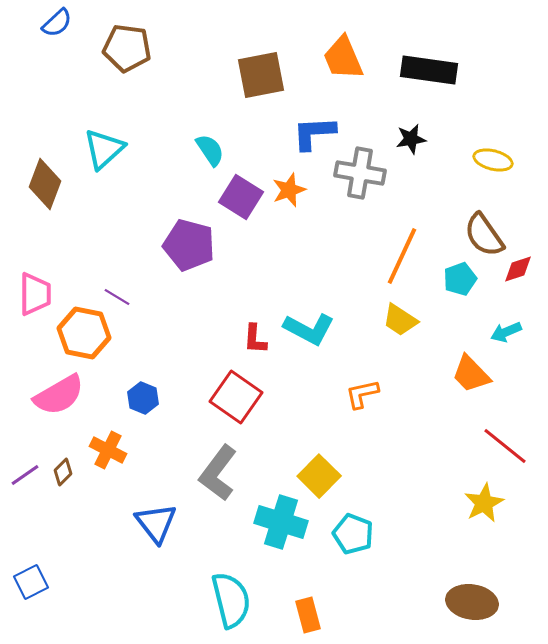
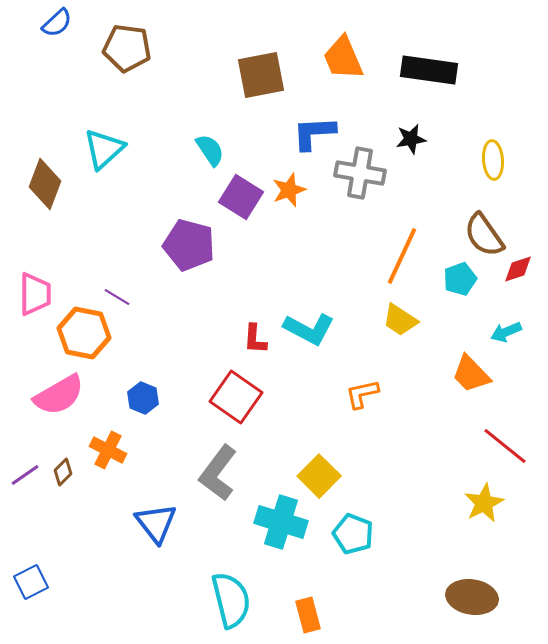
yellow ellipse at (493, 160): rotated 72 degrees clockwise
brown ellipse at (472, 602): moved 5 px up
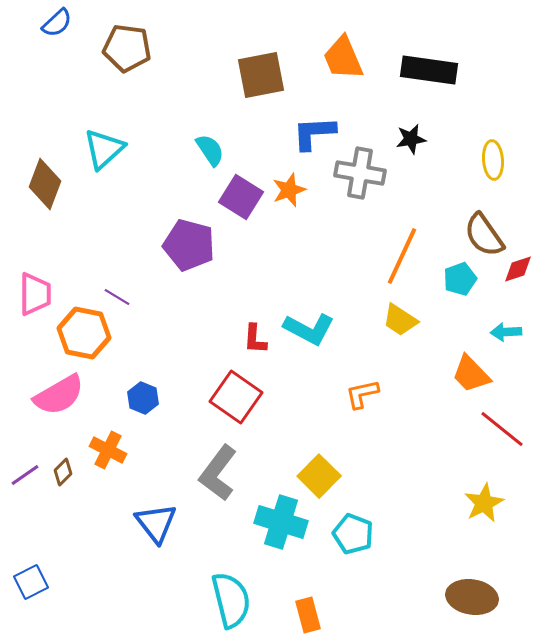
cyan arrow at (506, 332): rotated 20 degrees clockwise
red line at (505, 446): moved 3 px left, 17 px up
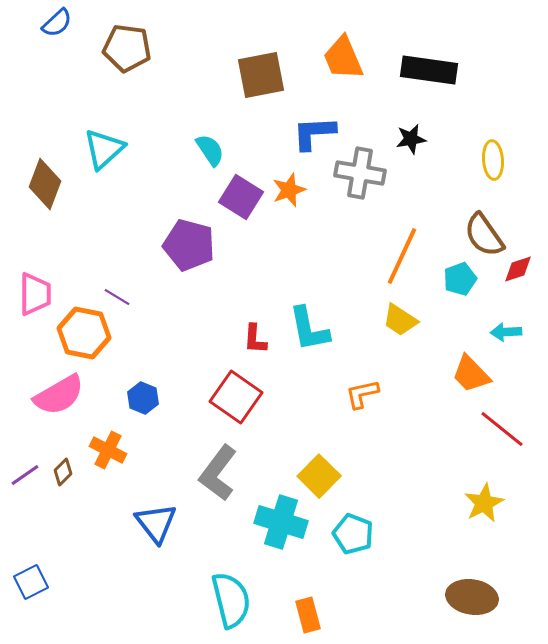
cyan L-shape at (309, 329): rotated 51 degrees clockwise
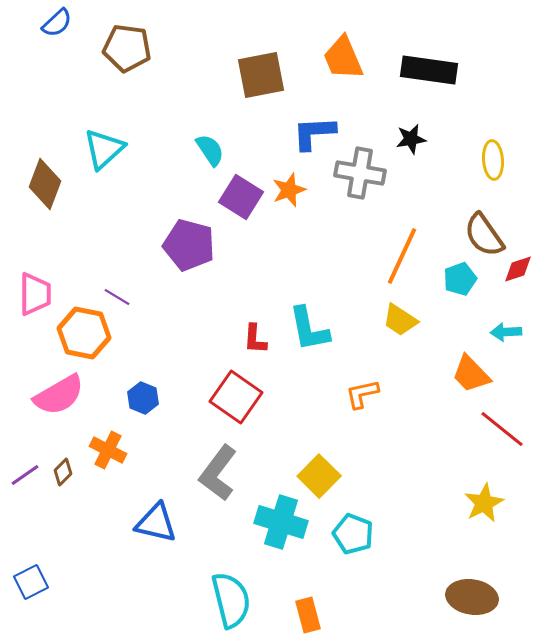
blue triangle at (156, 523): rotated 39 degrees counterclockwise
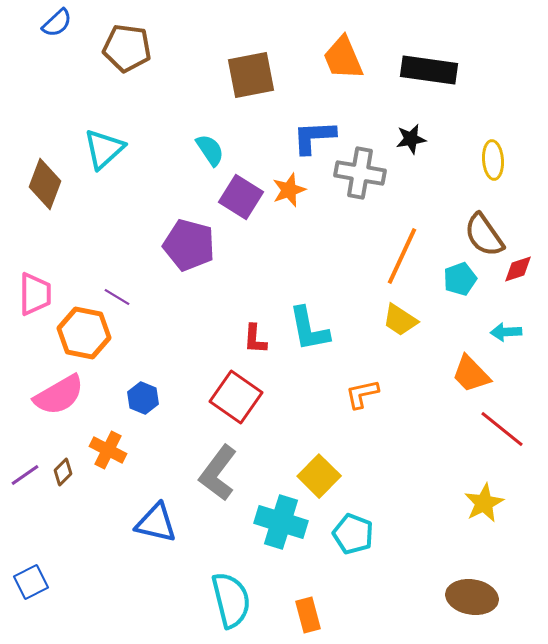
brown square at (261, 75): moved 10 px left
blue L-shape at (314, 133): moved 4 px down
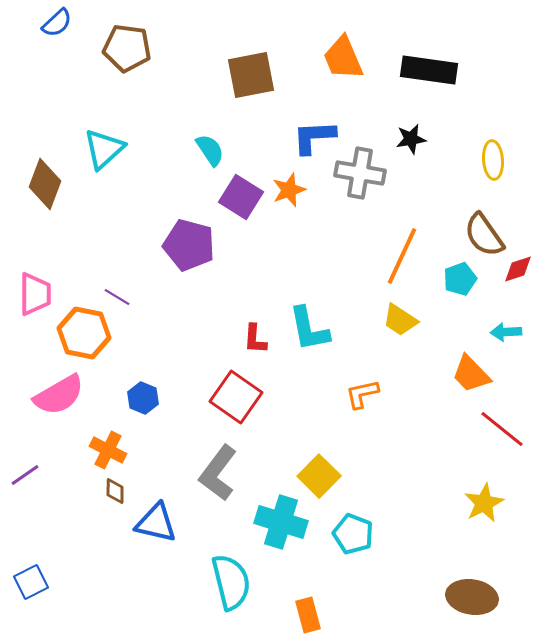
brown diamond at (63, 472): moved 52 px right, 19 px down; rotated 44 degrees counterclockwise
cyan semicircle at (231, 600): moved 18 px up
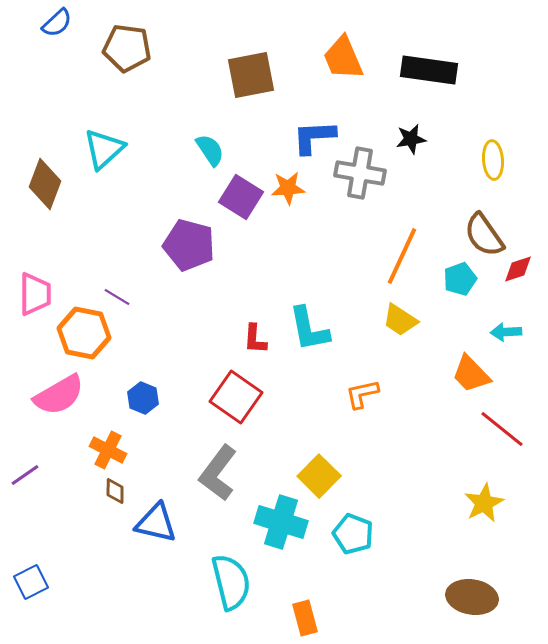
orange star at (289, 190): moved 1 px left, 2 px up; rotated 16 degrees clockwise
orange rectangle at (308, 615): moved 3 px left, 3 px down
